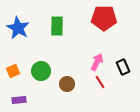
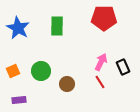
pink arrow: moved 4 px right
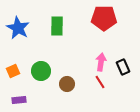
pink arrow: rotated 18 degrees counterclockwise
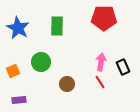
green circle: moved 9 px up
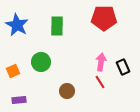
blue star: moved 1 px left, 3 px up
brown circle: moved 7 px down
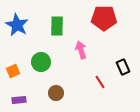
pink arrow: moved 20 px left, 12 px up; rotated 24 degrees counterclockwise
brown circle: moved 11 px left, 2 px down
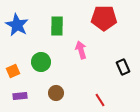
red line: moved 18 px down
purple rectangle: moved 1 px right, 4 px up
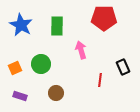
blue star: moved 4 px right
green circle: moved 2 px down
orange square: moved 2 px right, 3 px up
purple rectangle: rotated 24 degrees clockwise
red line: moved 20 px up; rotated 40 degrees clockwise
